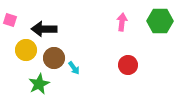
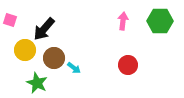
pink arrow: moved 1 px right, 1 px up
black arrow: rotated 50 degrees counterclockwise
yellow circle: moved 1 px left
cyan arrow: rotated 16 degrees counterclockwise
green star: moved 2 px left, 1 px up; rotated 20 degrees counterclockwise
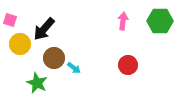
yellow circle: moved 5 px left, 6 px up
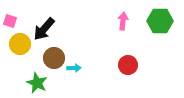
pink square: moved 1 px down
cyan arrow: rotated 40 degrees counterclockwise
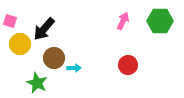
pink arrow: rotated 18 degrees clockwise
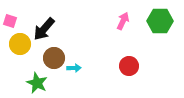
red circle: moved 1 px right, 1 px down
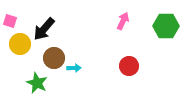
green hexagon: moved 6 px right, 5 px down
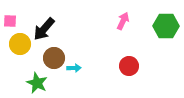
pink square: rotated 16 degrees counterclockwise
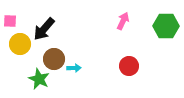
brown circle: moved 1 px down
green star: moved 2 px right, 4 px up
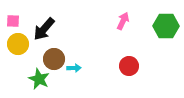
pink square: moved 3 px right
yellow circle: moved 2 px left
